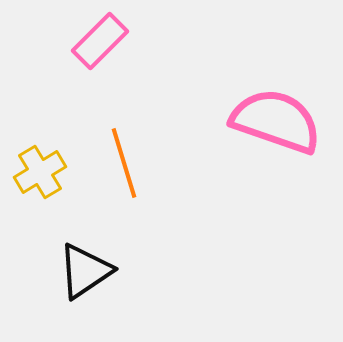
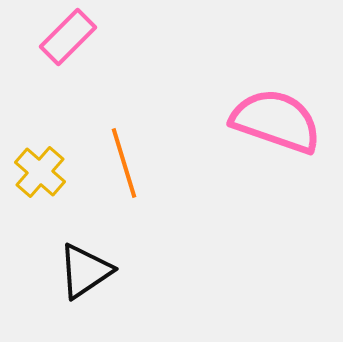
pink rectangle: moved 32 px left, 4 px up
yellow cross: rotated 18 degrees counterclockwise
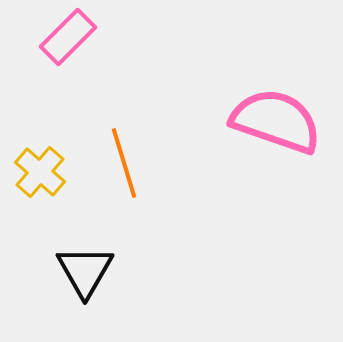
black triangle: rotated 26 degrees counterclockwise
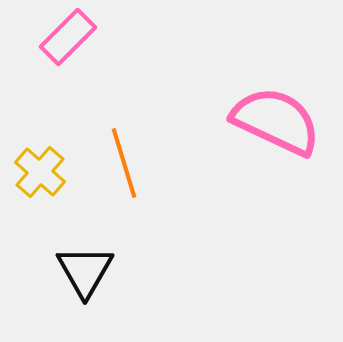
pink semicircle: rotated 6 degrees clockwise
